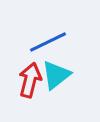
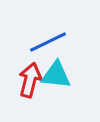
cyan triangle: rotated 44 degrees clockwise
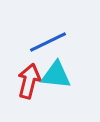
red arrow: moved 1 px left, 1 px down
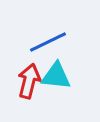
cyan triangle: moved 1 px down
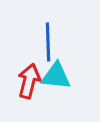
blue line: rotated 66 degrees counterclockwise
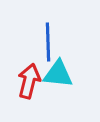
cyan triangle: moved 2 px right, 2 px up
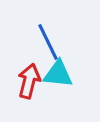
blue line: rotated 24 degrees counterclockwise
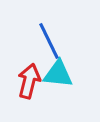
blue line: moved 1 px right, 1 px up
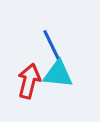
blue line: moved 4 px right, 7 px down
